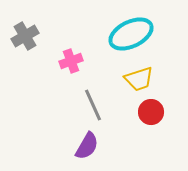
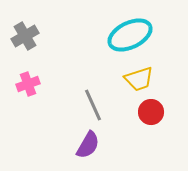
cyan ellipse: moved 1 px left, 1 px down
pink cross: moved 43 px left, 23 px down
purple semicircle: moved 1 px right, 1 px up
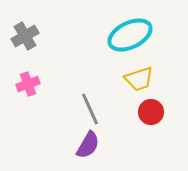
gray line: moved 3 px left, 4 px down
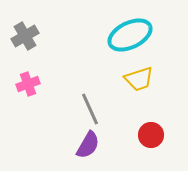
red circle: moved 23 px down
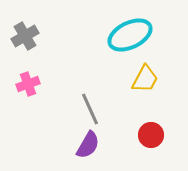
yellow trapezoid: moved 6 px right; rotated 44 degrees counterclockwise
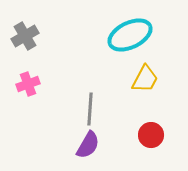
gray line: rotated 28 degrees clockwise
